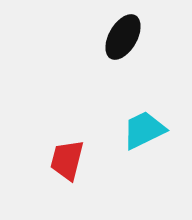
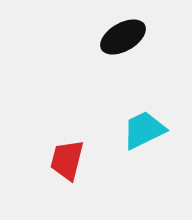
black ellipse: rotated 30 degrees clockwise
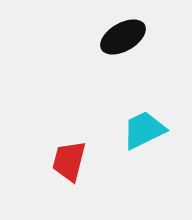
red trapezoid: moved 2 px right, 1 px down
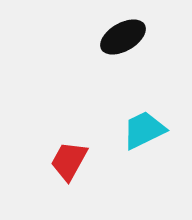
red trapezoid: rotated 15 degrees clockwise
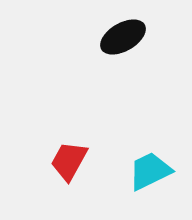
cyan trapezoid: moved 6 px right, 41 px down
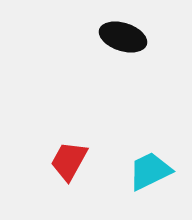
black ellipse: rotated 48 degrees clockwise
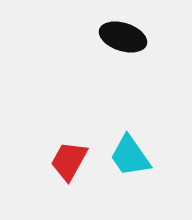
cyan trapezoid: moved 20 px left, 15 px up; rotated 99 degrees counterclockwise
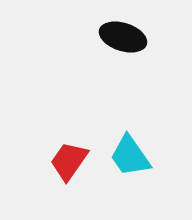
red trapezoid: rotated 6 degrees clockwise
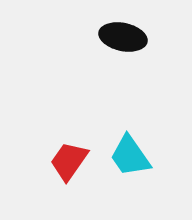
black ellipse: rotated 6 degrees counterclockwise
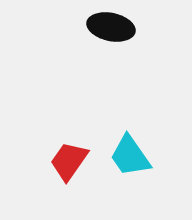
black ellipse: moved 12 px left, 10 px up
